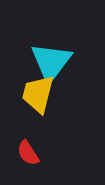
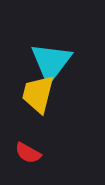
red semicircle: rotated 28 degrees counterclockwise
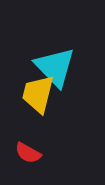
cyan triangle: moved 4 px right, 5 px down; rotated 21 degrees counterclockwise
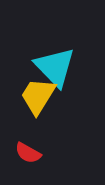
yellow trapezoid: moved 2 px down; rotated 18 degrees clockwise
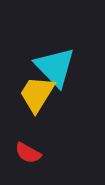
yellow trapezoid: moved 1 px left, 2 px up
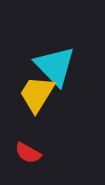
cyan triangle: moved 1 px up
